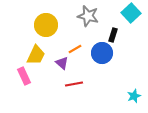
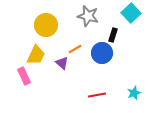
red line: moved 23 px right, 11 px down
cyan star: moved 3 px up
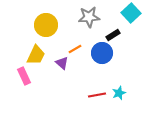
gray star: moved 1 px right, 1 px down; rotated 20 degrees counterclockwise
black rectangle: rotated 40 degrees clockwise
cyan star: moved 15 px left
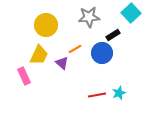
yellow trapezoid: moved 3 px right
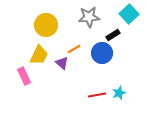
cyan square: moved 2 px left, 1 px down
orange line: moved 1 px left
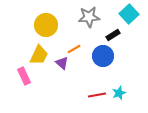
blue circle: moved 1 px right, 3 px down
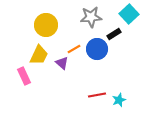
gray star: moved 2 px right
black rectangle: moved 1 px right, 1 px up
blue circle: moved 6 px left, 7 px up
cyan star: moved 7 px down
